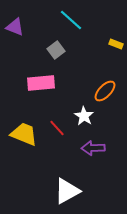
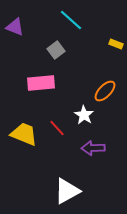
white star: moved 1 px up
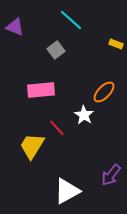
pink rectangle: moved 7 px down
orange ellipse: moved 1 px left, 1 px down
yellow trapezoid: moved 8 px right, 12 px down; rotated 80 degrees counterclockwise
purple arrow: moved 18 px right, 27 px down; rotated 50 degrees counterclockwise
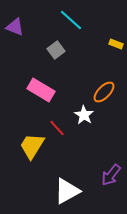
pink rectangle: rotated 36 degrees clockwise
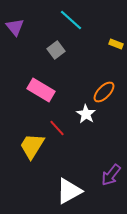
purple triangle: rotated 30 degrees clockwise
white star: moved 2 px right, 1 px up
white triangle: moved 2 px right
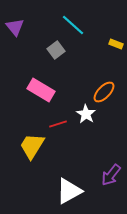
cyan line: moved 2 px right, 5 px down
red line: moved 1 px right, 4 px up; rotated 66 degrees counterclockwise
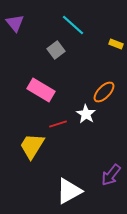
purple triangle: moved 4 px up
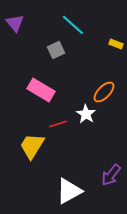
gray square: rotated 12 degrees clockwise
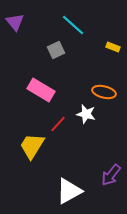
purple triangle: moved 1 px up
yellow rectangle: moved 3 px left, 3 px down
orange ellipse: rotated 60 degrees clockwise
white star: rotated 18 degrees counterclockwise
red line: rotated 30 degrees counterclockwise
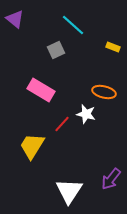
purple triangle: moved 3 px up; rotated 12 degrees counterclockwise
red line: moved 4 px right
purple arrow: moved 4 px down
white triangle: rotated 28 degrees counterclockwise
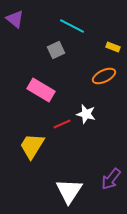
cyan line: moved 1 px left, 1 px down; rotated 15 degrees counterclockwise
orange ellipse: moved 16 px up; rotated 40 degrees counterclockwise
red line: rotated 24 degrees clockwise
